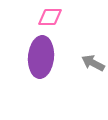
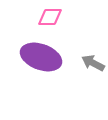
purple ellipse: rotated 75 degrees counterclockwise
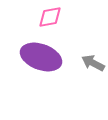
pink diamond: rotated 10 degrees counterclockwise
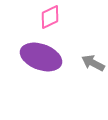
pink diamond: rotated 15 degrees counterclockwise
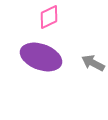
pink diamond: moved 1 px left
